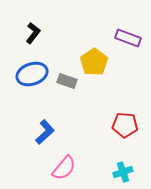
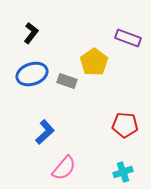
black L-shape: moved 2 px left
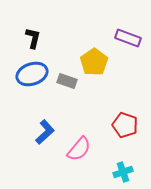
black L-shape: moved 2 px right, 5 px down; rotated 25 degrees counterclockwise
red pentagon: rotated 15 degrees clockwise
pink semicircle: moved 15 px right, 19 px up
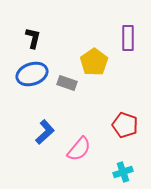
purple rectangle: rotated 70 degrees clockwise
gray rectangle: moved 2 px down
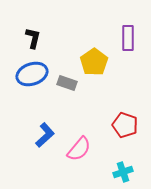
blue L-shape: moved 3 px down
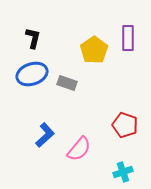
yellow pentagon: moved 12 px up
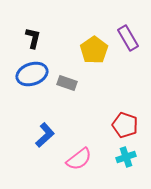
purple rectangle: rotated 30 degrees counterclockwise
pink semicircle: moved 10 px down; rotated 12 degrees clockwise
cyan cross: moved 3 px right, 15 px up
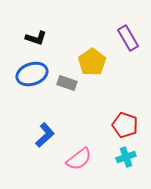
black L-shape: moved 3 px right; rotated 95 degrees clockwise
yellow pentagon: moved 2 px left, 12 px down
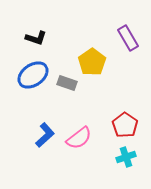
blue ellipse: moved 1 px right, 1 px down; rotated 16 degrees counterclockwise
red pentagon: rotated 15 degrees clockwise
pink semicircle: moved 21 px up
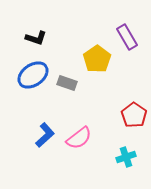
purple rectangle: moved 1 px left, 1 px up
yellow pentagon: moved 5 px right, 3 px up
red pentagon: moved 9 px right, 10 px up
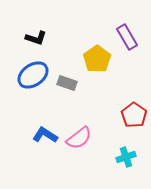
blue L-shape: rotated 105 degrees counterclockwise
